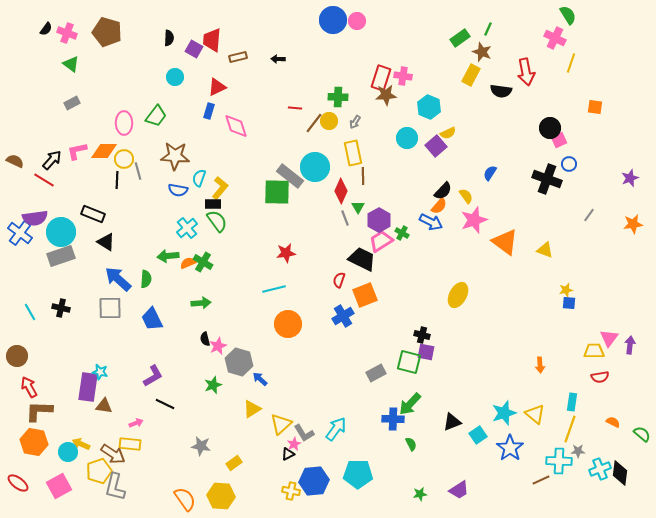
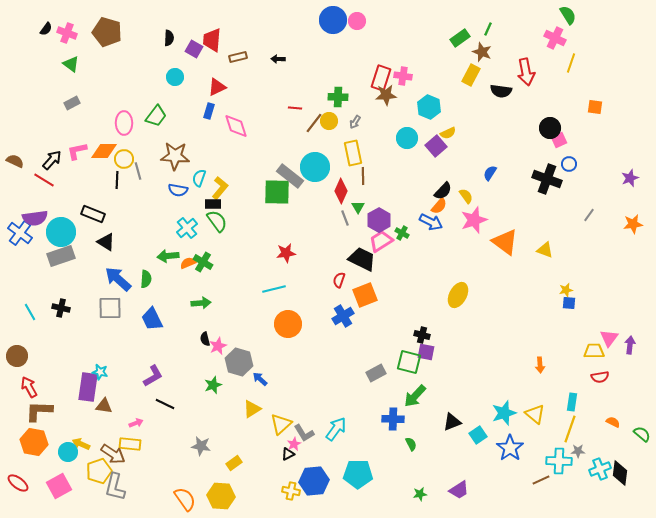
green arrow at (410, 404): moved 5 px right, 8 px up
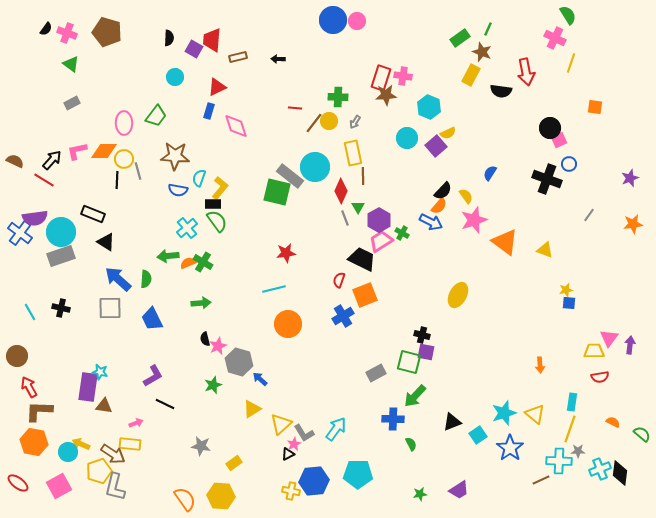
green square at (277, 192): rotated 12 degrees clockwise
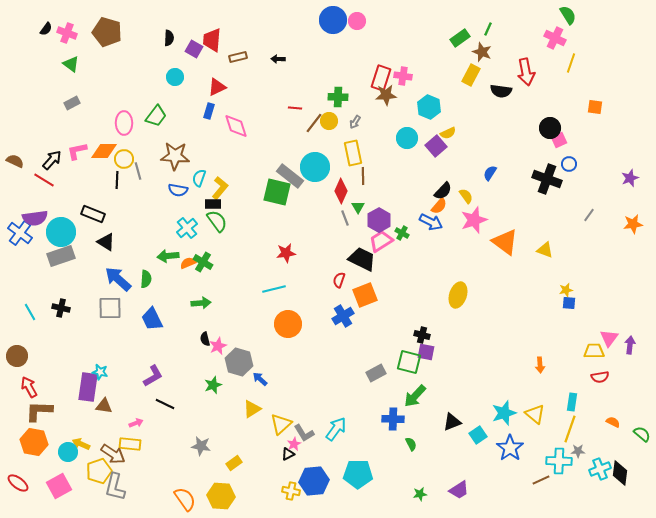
yellow ellipse at (458, 295): rotated 10 degrees counterclockwise
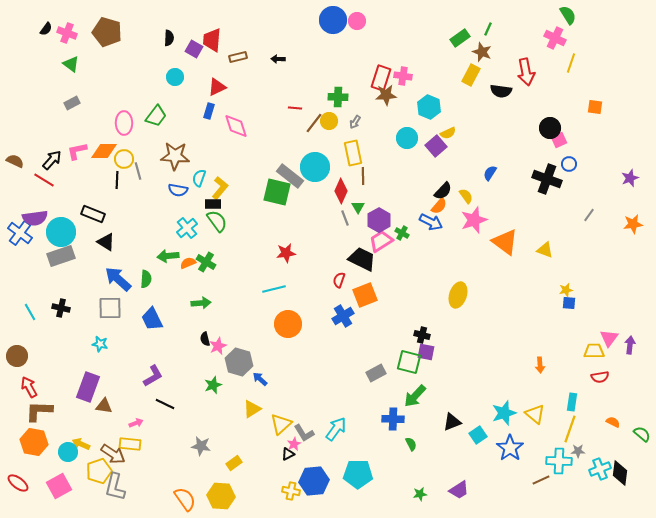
green cross at (203, 262): moved 3 px right
cyan star at (100, 372): moved 28 px up
purple rectangle at (88, 387): rotated 12 degrees clockwise
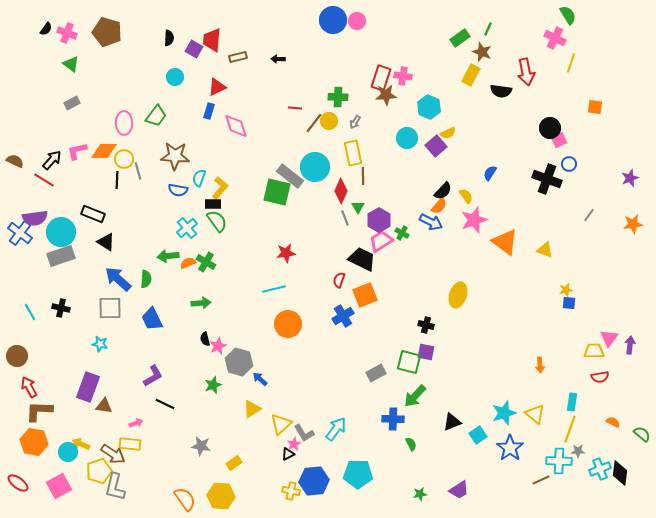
black cross at (422, 335): moved 4 px right, 10 px up
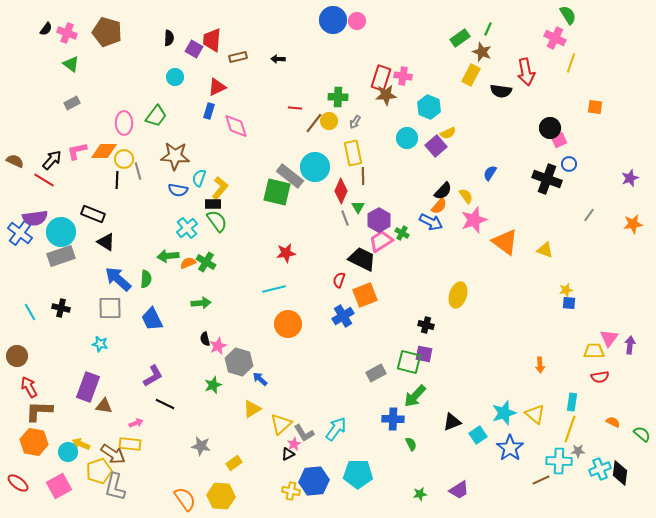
purple square at (426, 352): moved 2 px left, 2 px down
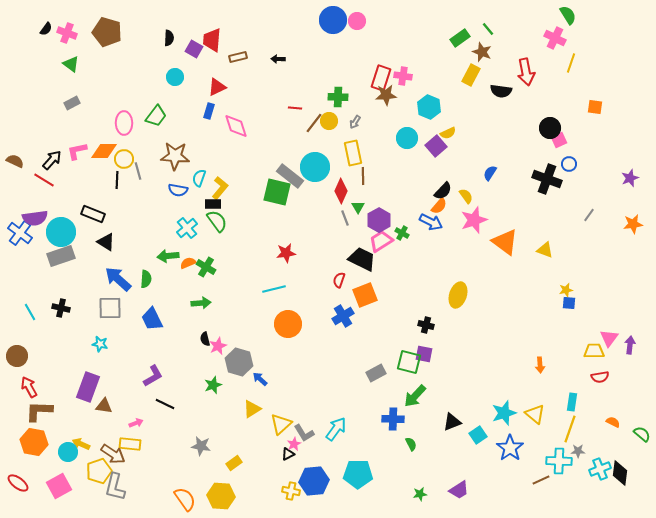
green line at (488, 29): rotated 64 degrees counterclockwise
green cross at (206, 262): moved 5 px down
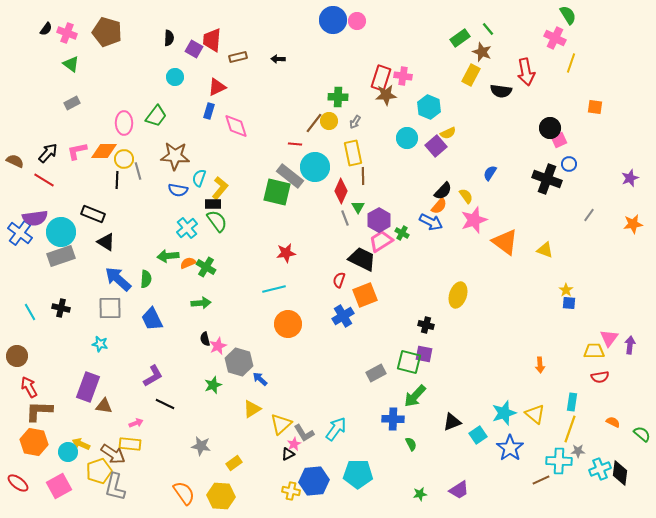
red line at (295, 108): moved 36 px down
black arrow at (52, 160): moved 4 px left, 7 px up
yellow star at (566, 290): rotated 24 degrees counterclockwise
orange semicircle at (185, 499): moved 1 px left, 6 px up
